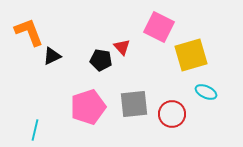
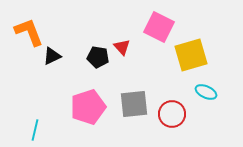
black pentagon: moved 3 px left, 3 px up
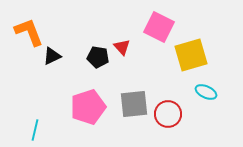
red circle: moved 4 px left
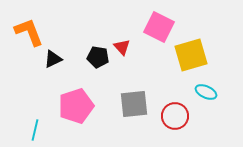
black triangle: moved 1 px right, 3 px down
pink pentagon: moved 12 px left, 1 px up
red circle: moved 7 px right, 2 px down
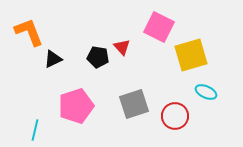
gray square: rotated 12 degrees counterclockwise
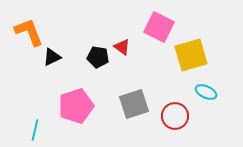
red triangle: rotated 12 degrees counterclockwise
black triangle: moved 1 px left, 2 px up
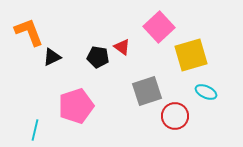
pink square: rotated 20 degrees clockwise
gray square: moved 13 px right, 13 px up
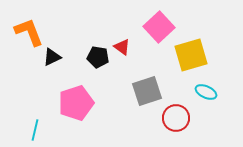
pink pentagon: moved 3 px up
red circle: moved 1 px right, 2 px down
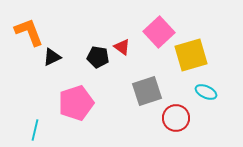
pink square: moved 5 px down
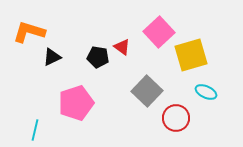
orange L-shape: rotated 52 degrees counterclockwise
gray square: rotated 28 degrees counterclockwise
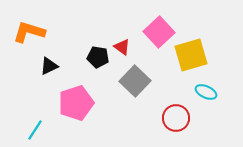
black triangle: moved 3 px left, 9 px down
gray square: moved 12 px left, 10 px up
cyan line: rotated 20 degrees clockwise
